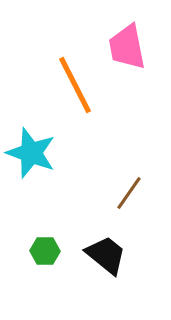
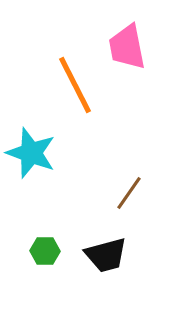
black trapezoid: rotated 126 degrees clockwise
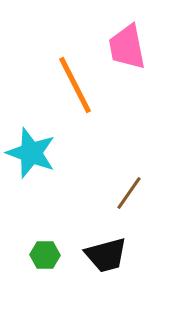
green hexagon: moved 4 px down
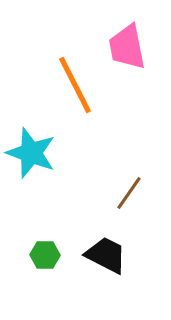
black trapezoid: rotated 138 degrees counterclockwise
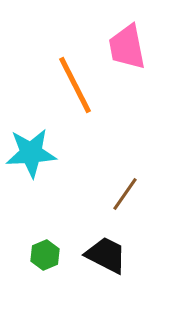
cyan star: rotated 24 degrees counterclockwise
brown line: moved 4 px left, 1 px down
green hexagon: rotated 24 degrees counterclockwise
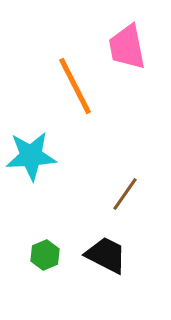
orange line: moved 1 px down
cyan star: moved 3 px down
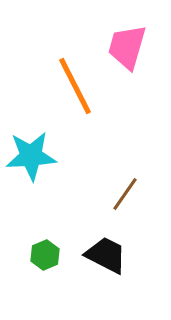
pink trapezoid: rotated 27 degrees clockwise
